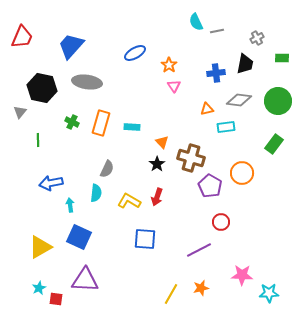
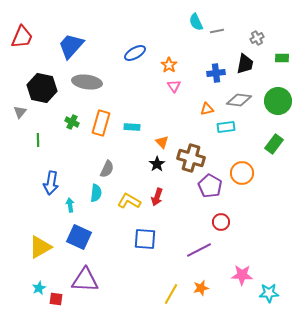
blue arrow at (51, 183): rotated 70 degrees counterclockwise
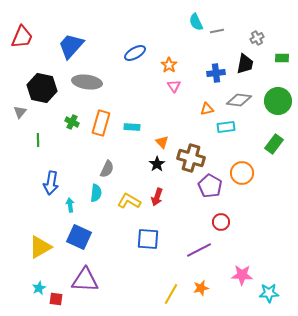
blue square at (145, 239): moved 3 px right
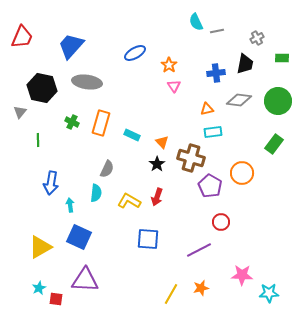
cyan rectangle at (132, 127): moved 8 px down; rotated 21 degrees clockwise
cyan rectangle at (226, 127): moved 13 px left, 5 px down
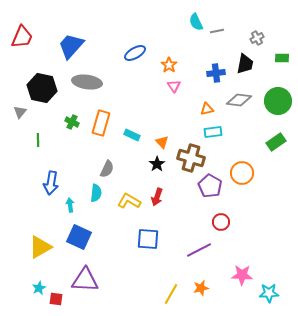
green rectangle at (274, 144): moved 2 px right, 2 px up; rotated 18 degrees clockwise
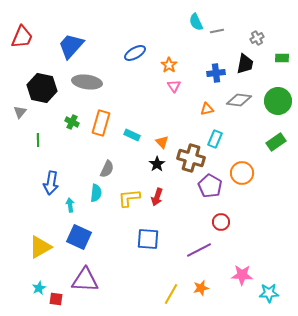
cyan rectangle at (213, 132): moved 2 px right, 7 px down; rotated 60 degrees counterclockwise
yellow L-shape at (129, 201): moved 3 px up; rotated 35 degrees counterclockwise
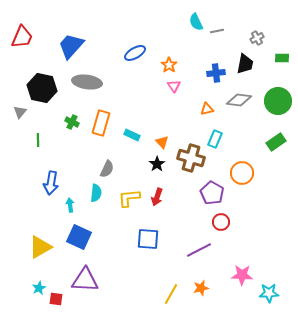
purple pentagon at (210, 186): moved 2 px right, 7 px down
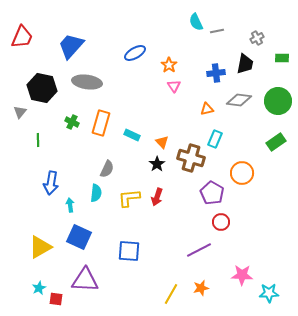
blue square at (148, 239): moved 19 px left, 12 px down
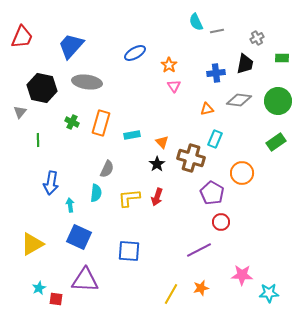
cyan rectangle at (132, 135): rotated 35 degrees counterclockwise
yellow triangle at (40, 247): moved 8 px left, 3 px up
